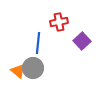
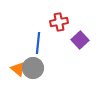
purple square: moved 2 px left, 1 px up
orange triangle: moved 2 px up
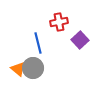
blue line: rotated 20 degrees counterclockwise
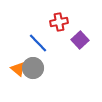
blue line: rotated 30 degrees counterclockwise
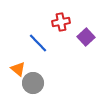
red cross: moved 2 px right
purple square: moved 6 px right, 3 px up
gray circle: moved 15 px down
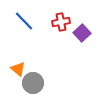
purple square: moved 4 px left, 4 px up
blue line: moved 14 px left, 22 px up
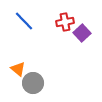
red cross: moved 4 px right
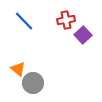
red cross: moved 1 px right, 2 px up
purple square: moved 1 px right, 2 px down
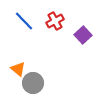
red cross: moved 11 px left, 1 px down; rotated 18 degrees counterclockwise
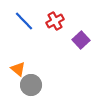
purple square: moved 2 px left, 5 px down
gray circle: moved 2 px left, 2 px down
